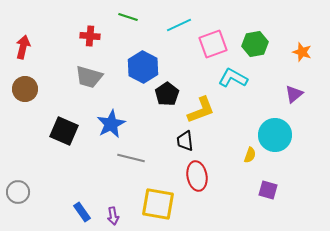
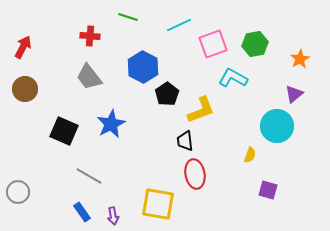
red arrow: rotated 15 degrees clockwise
orange star: moved 2 px left, 7 px down; rotated 24 degrees clockwise
gray trapezoid: rotated 36 degrees clockwise
cyan circle: moved 2 px right, 9 px up
gray line: moved 42 px left, 18 px down; rotated 16 degrees clockwise
red ellipse: moved 2 px left, 2 px up
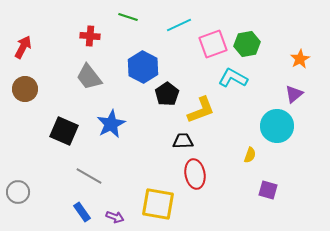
green hexagon: moved 8 px left
black trapezoid: moved 2 px left; rotated 95 degrees clockwise
purple arrow: moved 2 px right, 1 px down; rotated 60 degrees counterclockwise
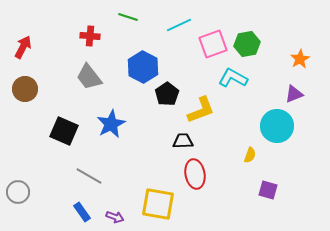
purple triangle: rotated 18 degrees clockwise
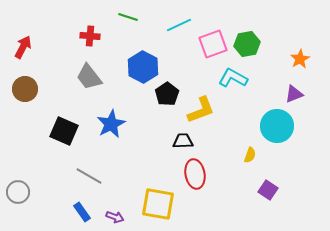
purple square: rotated 18 degrees clockwise
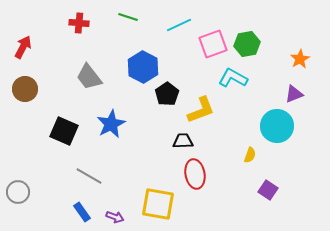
red cross: moved 11 px left, 13 px up
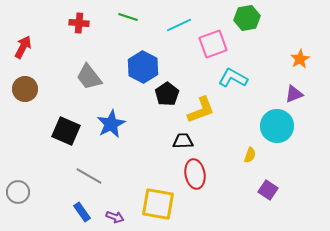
green hexagon: moved 26 px up
black square: moved 2 px right
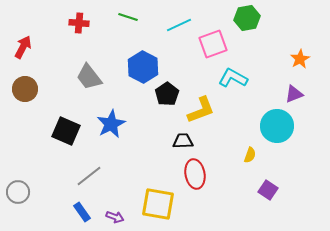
gray line: rotated 68 degrees counterclockwise
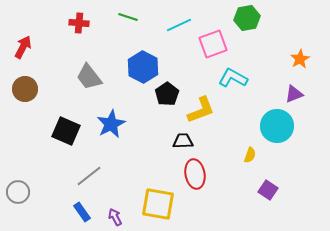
purple arrow: rotated 138 degrees counterclockwise
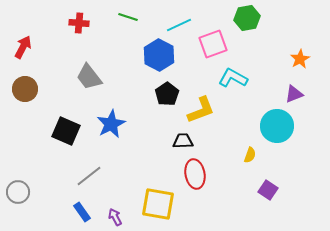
blue hexagon: moved 16 px right, 12 px up
